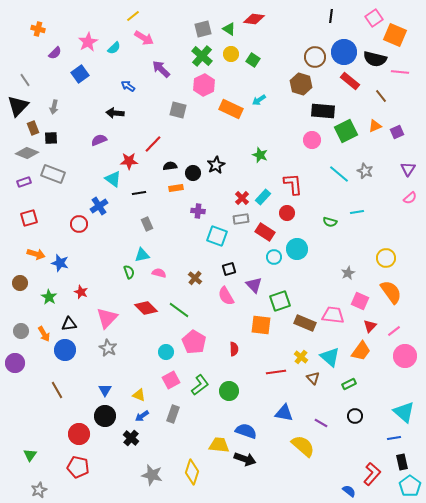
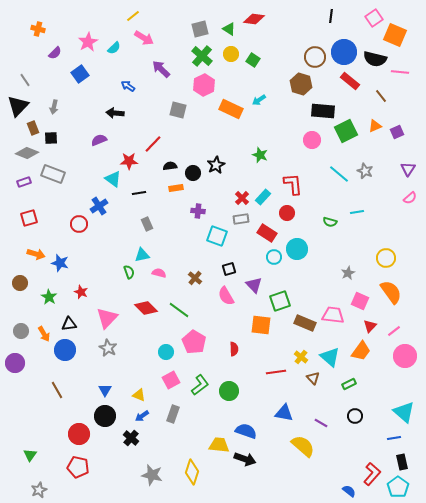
gray square at (203, 29): moved 3 px left
red rectangle at (265, 232): moved 2 px right, 1 px down
cyan pentagon at (410, 486): moved 12 px left, 1 px down
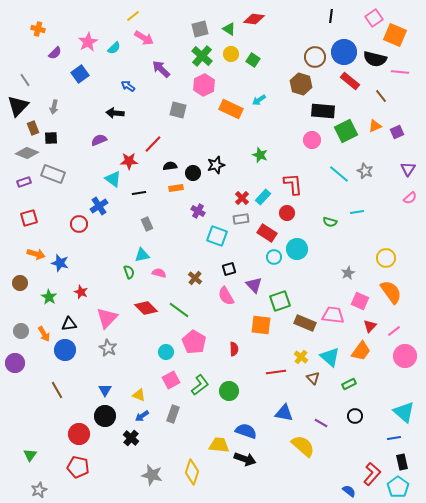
black star at (216, 165): rotated 12 degrees clockwise
purple cross at (198, 211): rotated 24 degrees clockwise
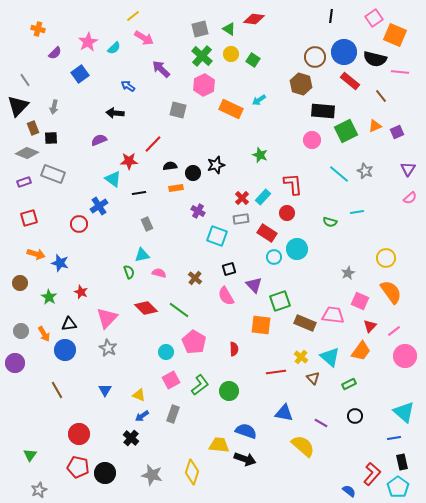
black circle at (105, 416): moved 57 px down
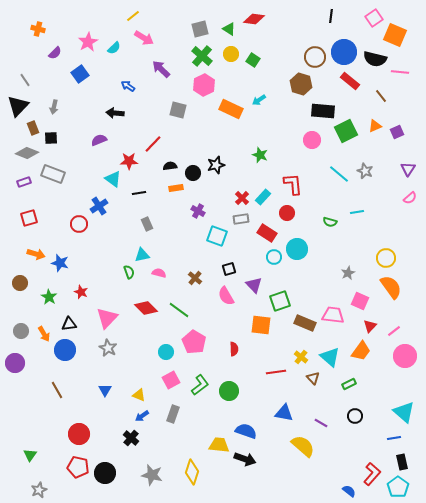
orange semicircle at (391, 292): moved 5 px up
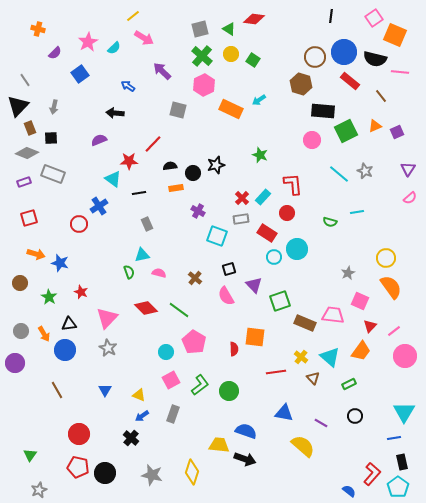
purple arrow at (161, 69): moved 1 px right, 2 px down
brown rectangle at (33, 128): moved 3 px left
orange square at (261, 325): moved 6 px left, 12 px down
cyan triangle at (404, 412): rotated 20 degrees clockwise
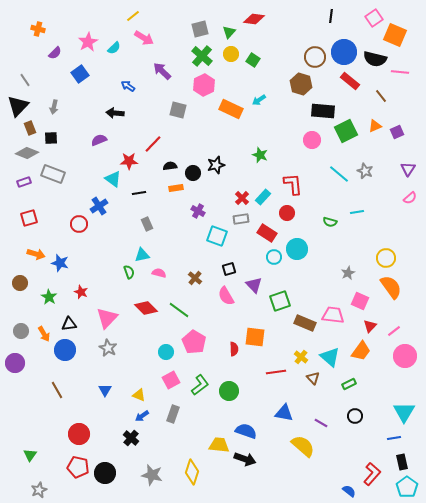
green triangle at (229, 29): moved 3 px down; rotated 40 degrees clockwise
cyan pentagon at (398, 487): moved 9 px right
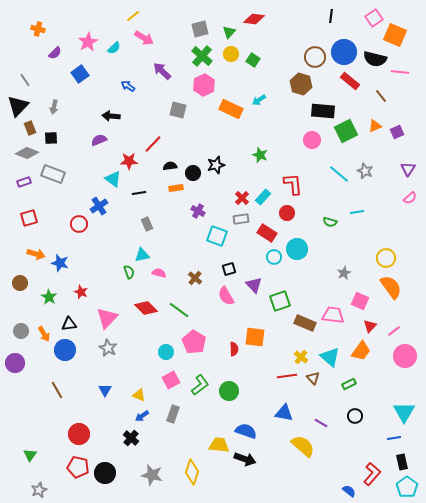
black arrow at (115, 113): moved 4 px left, 3 px down
gray star at (348, 273): moved 4 px left
red line at (276, 372): moved 11 px right, 4 px down
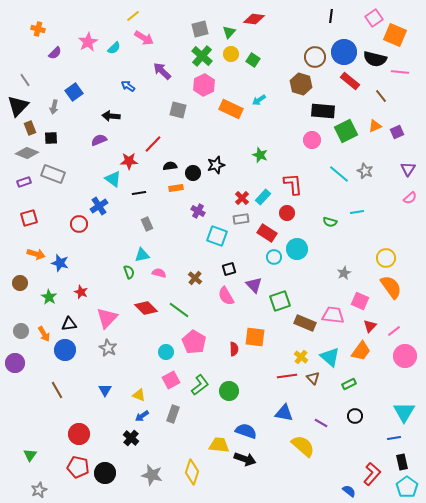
blue square at (80, 74): moved 6 px left, 18 px down
